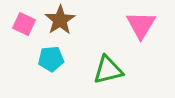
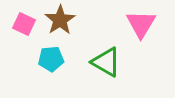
pink triangle: moved 1 px up
green triangle: moved 2 px left, 8 px up; rotated 44 degrees clockwise
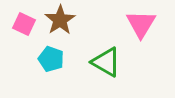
cyan pentagon: rotated 25 degrees clockwise
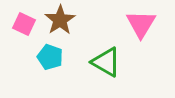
cyan pentagon: moved 1 px left, 2 px up
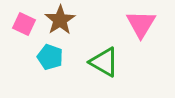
green triangle: moved 2 px left
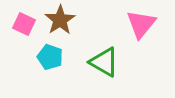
pink triangle: rotated 8 degrees clockwise
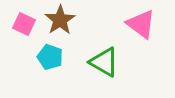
pink triangle: rotated 32 degrees counterclockwise
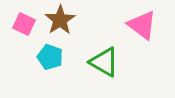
pink triangle: moved 1 px right, 1 px down
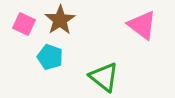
green triangle: moved 15 px down; rotated 8 degrees clockwise
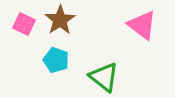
cyan pentagon: moved 6 px right, 3 px down
